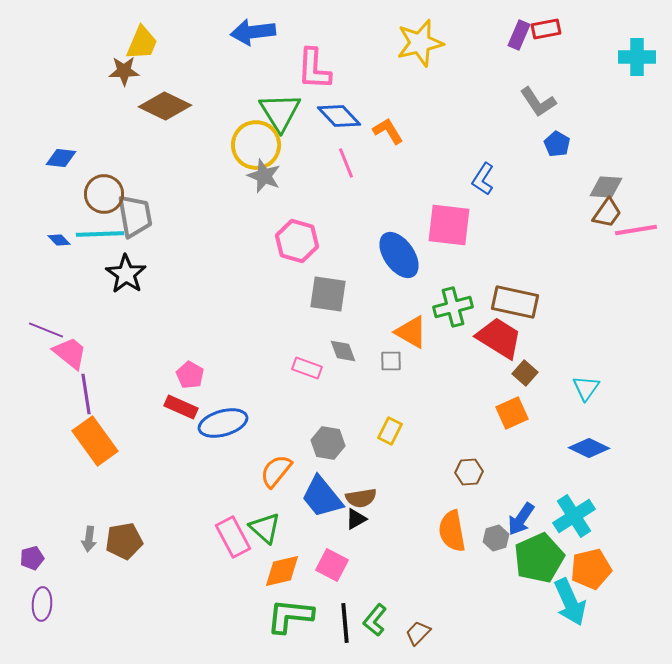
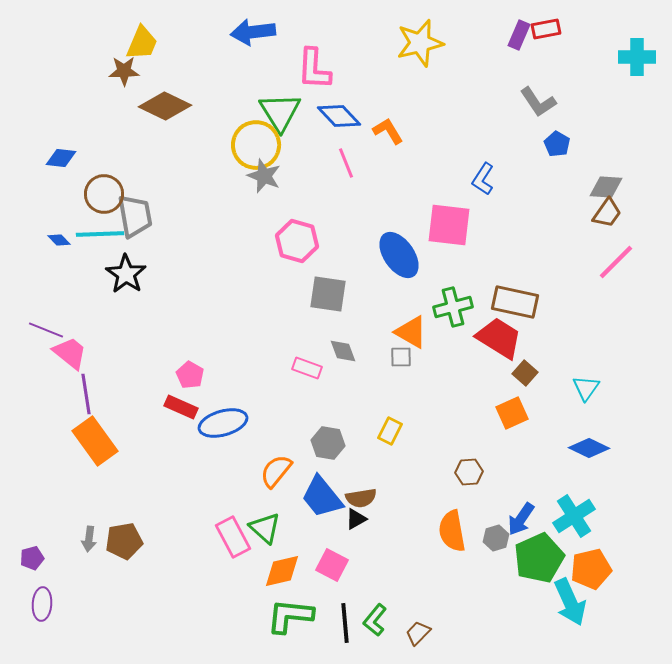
pink line at (636, 230): moved 20 px left, 32 px down; rotated 36 degrees counterclockwise
gray square at (391, 361): moved 10 px right, 4 px up
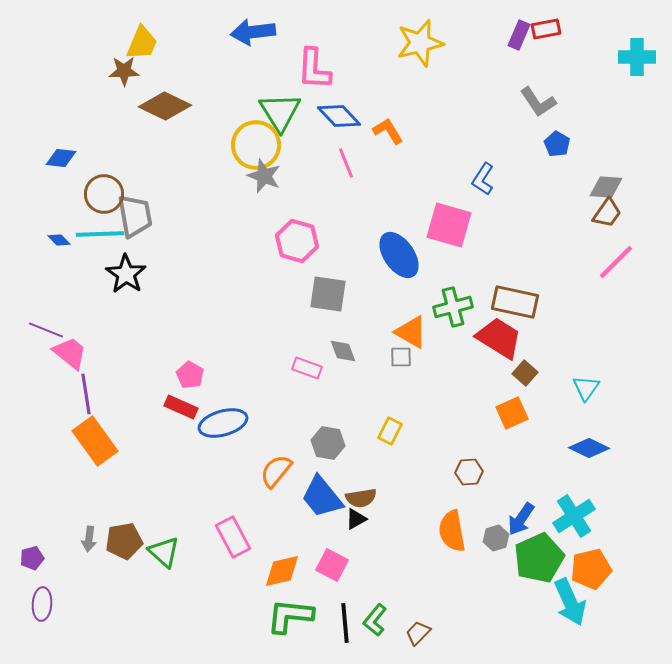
pink square at (449, 225): rotated 9 degrees clockwise
green triangle at (265, 528): moved 101 px left, 24 px down
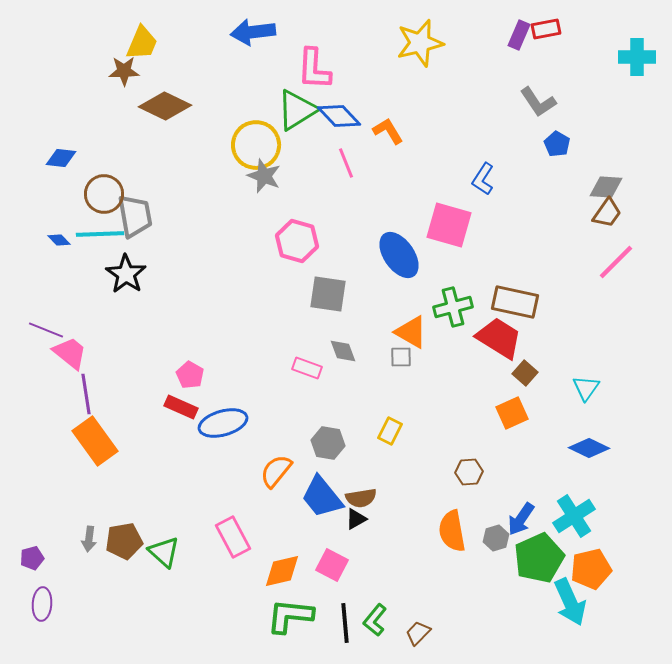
green triangle at (280, 112): moved 17 px right, 2 px up; rotated 30 degrees clockwise
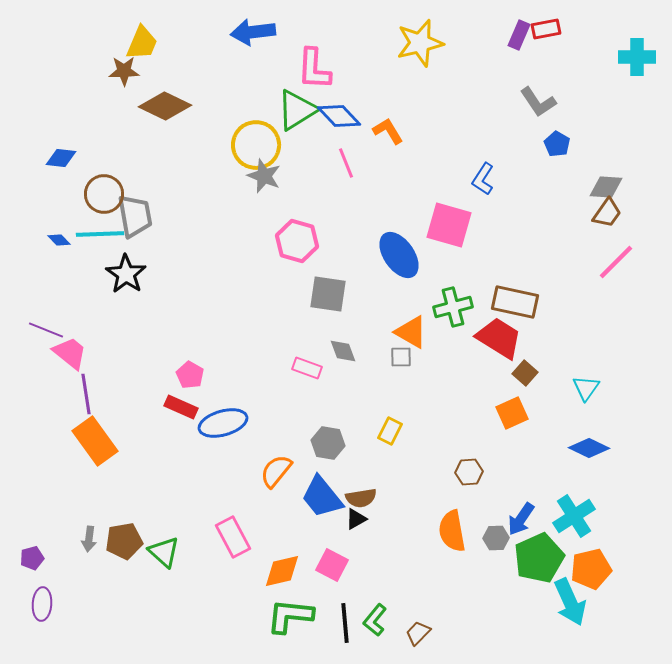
gray hexagon at (496, 538): rotated 15 degrees clockwise
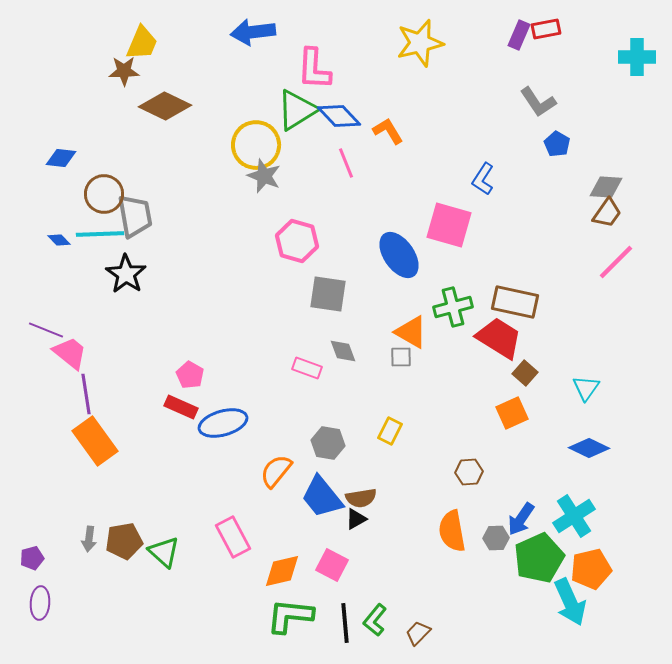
purple ellipse at (42, 604): moved 2 px left, 1 px up
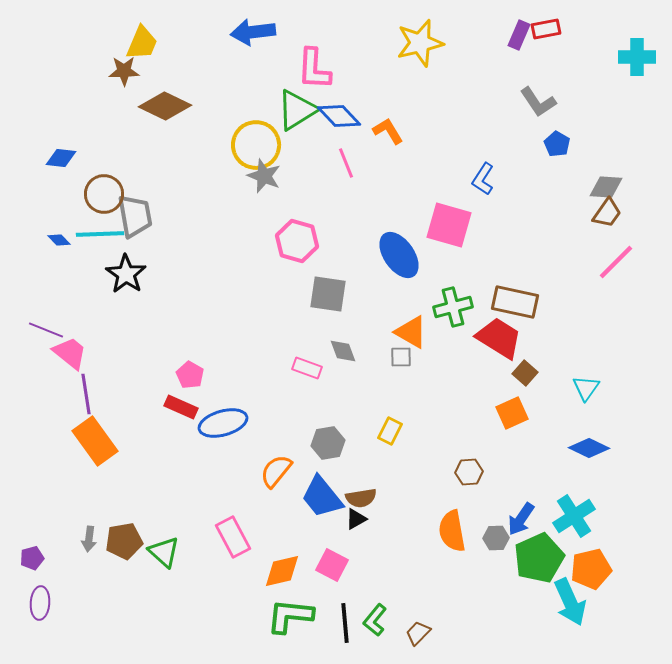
gray hexagon at (328, 443): rotated 20 degrees counterclockwise
